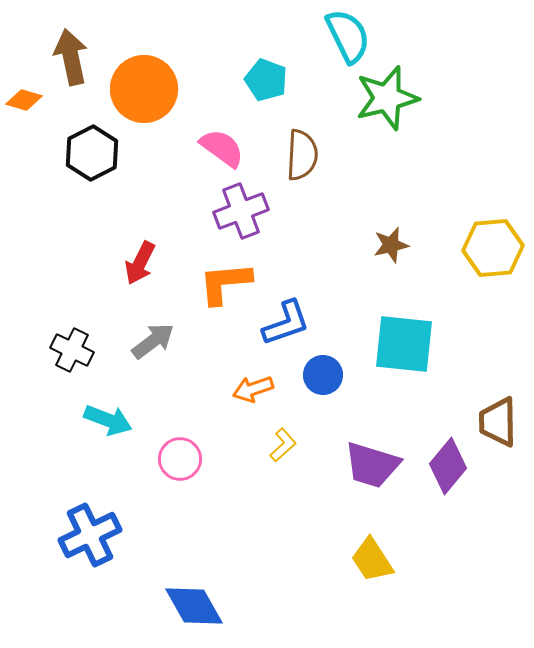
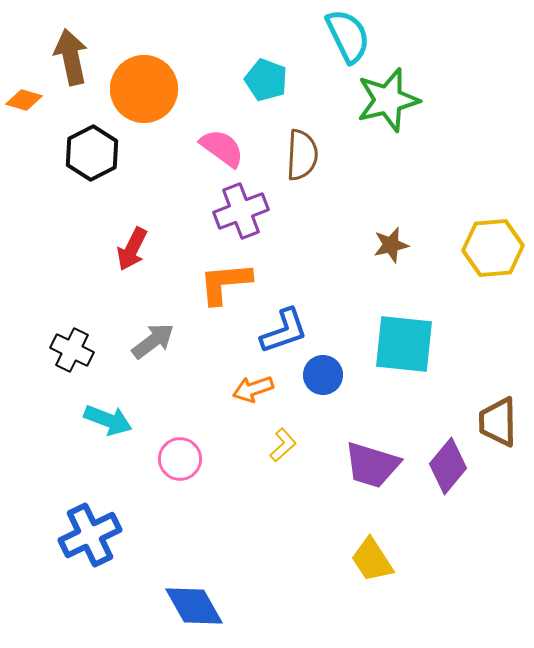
green star: moved 1 px right, 2 px down
red arrow: moved 8 px left, 14 px up
blue L-shape: moved 2 px left, 8 px down
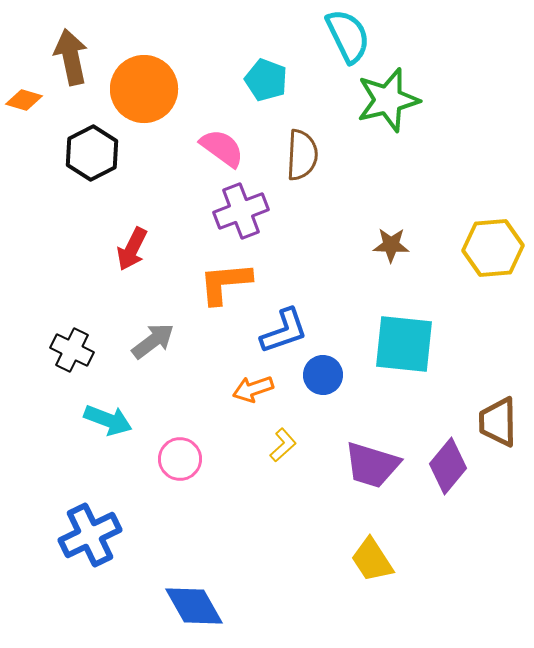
brown star: rotated 15 degrees clockwise
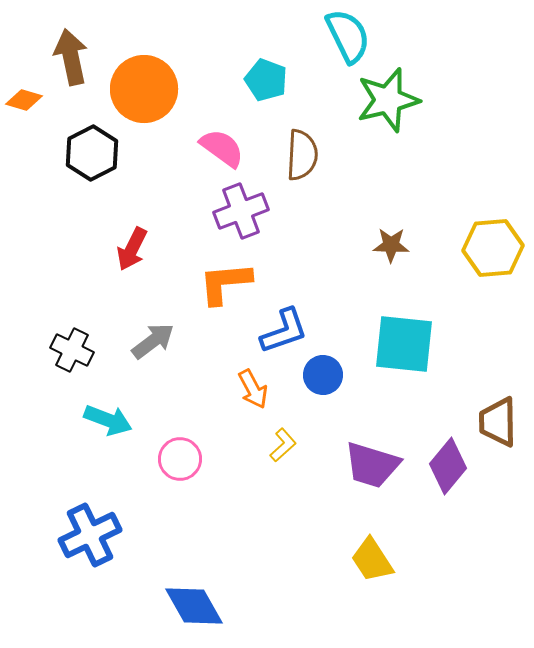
orange arrow: rotated 99 degrees counterclockwise
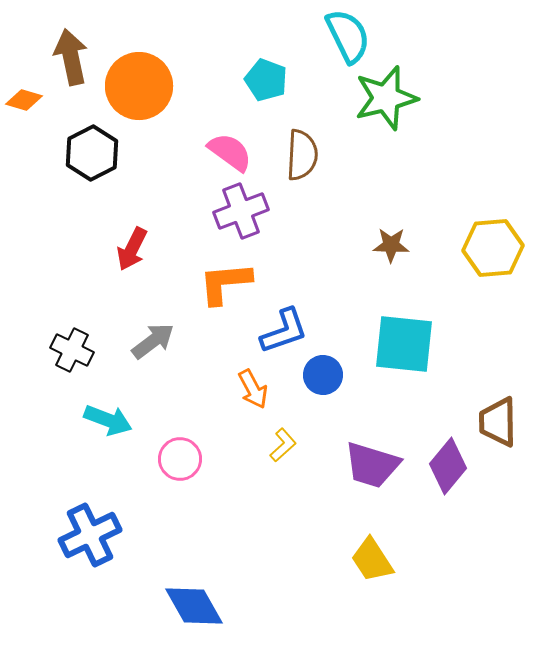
orange circle: moved 5 px left, 3 px up
green star: moved 2 px left, 2 px up
pink semicircle: moved 8 px right, 4 px down
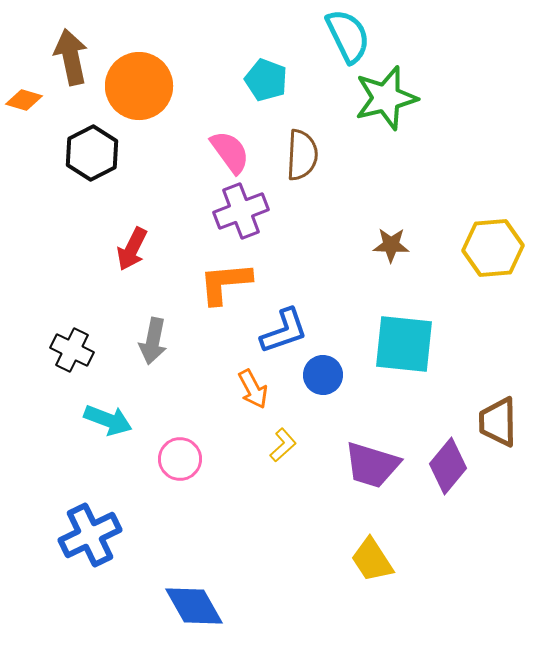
pink semicircle: rotated 18 degrees clockwise
gray arrow: rotated 138 degrees clockwise
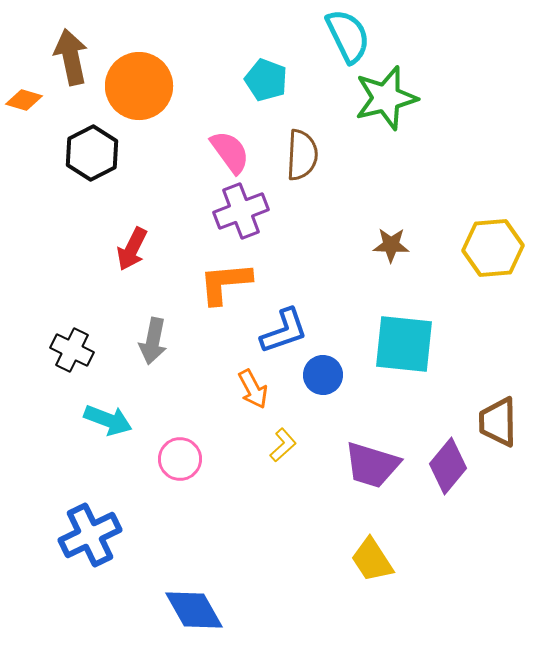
blue diamond: moved 4 px down
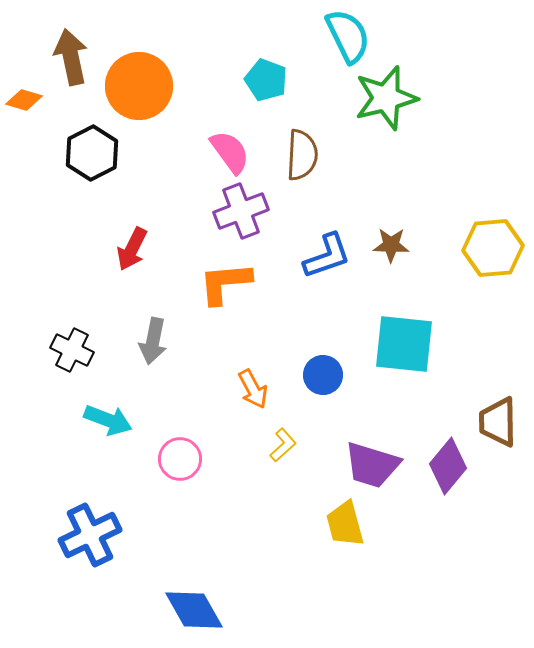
blue L-shape: moved 43 px right, 75 px up
yellow trapezoid: moved 27 px left, 36 px up; rotated 18 degrees clockwise
